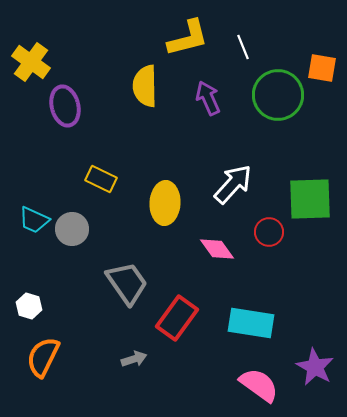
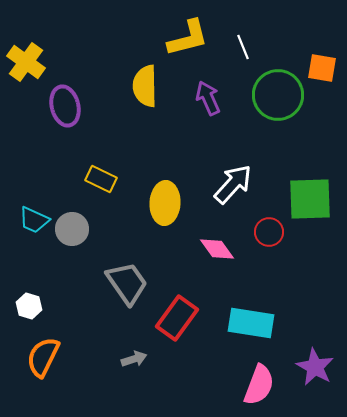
yellow cross: moved 5 px left
pink semicircle: rotated 75 degrees clockwise
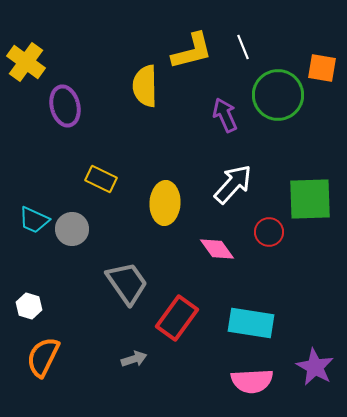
yellow L-shape: moved 4 px right, 13 px down
purple arrow: moved 17 px right, 17 px down
pink semicircle: moved 7 px left, 4 px up; rotated 66 degrees clockwise
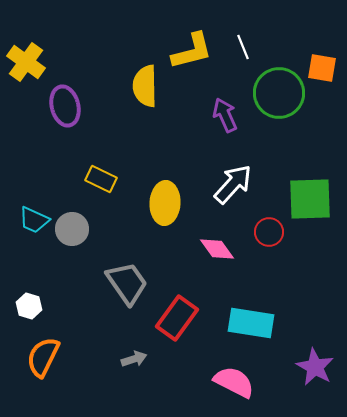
green circle: moved 1 px right, 2 px up
pink semicircle: moved 18 px left, 1 px down; rotated 150 degrees counterclockwise
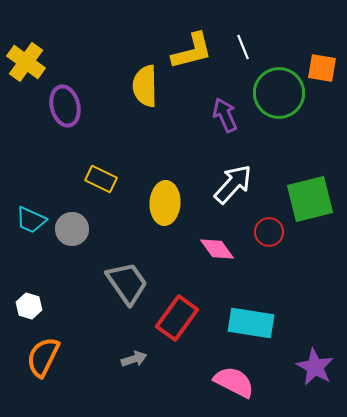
green square: rotated 12 degrees counterclockwise
cyan trapezoid: moved 3 px left
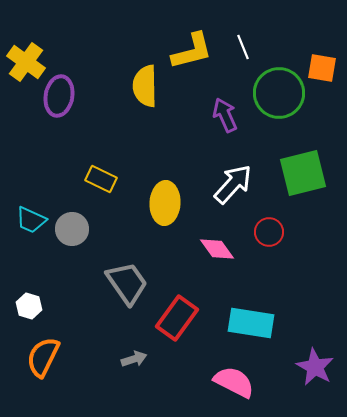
purple ellipse: moved 6 px left, 10 px up; rotated 24 degrees clockwise
green square: moved 7 px left, 26 px up
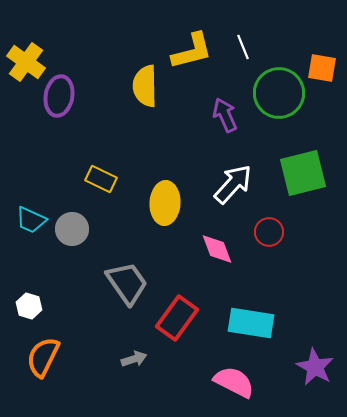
pink diamond: rotated 15 degrees clockwise
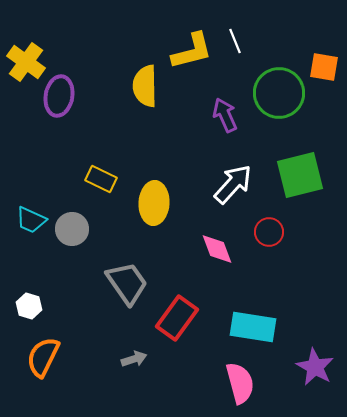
white line: moved 8 px left, 6 px up
orange square: moved 2 px right, 1 px up
green square: moved 3 px left, 2 px down
yellow ellipse: moved 11 px left
cyan rectangle: moved 2 px right, 4 px down
pink semicircle: moved 6 px right, 1 px down; rotated 48 degrees clockwise
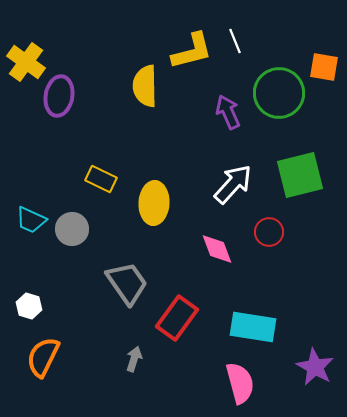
purple arrow: moved 3 px right, 3 px up
gray arrow: rotated 55 degrees counterclockwise
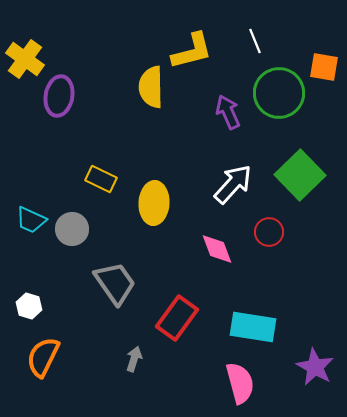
white line: moved 20 px right
yellow cross: moved 1 px left, 3 px up
yellow semicircle: moved 6 px right, 1 px down
green square: rotated 30 degrees counterclockwise
gray trapezoid: moved 12 px left
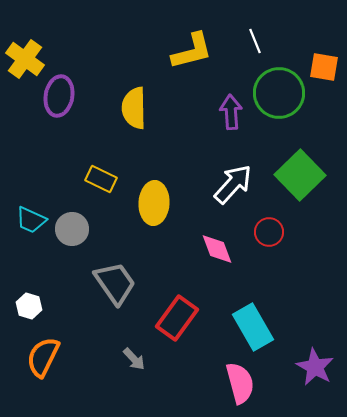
yellow semicircle: moved 17 px left, 21 px down
purple arrow: moved 3 px right; rotated 20 degrees clockwise
cyan rectangle: rotated 51 degrees clockwise
gray arrow: rotated 120 degrees clockwise
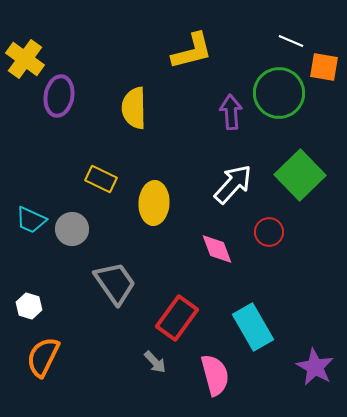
white line: moved 36 px right; rotated 45 degrees counterclockwise
gray arrow: moved 21 px right, 3 px down
pink semicircle: moved 25 px left, 8 px up
